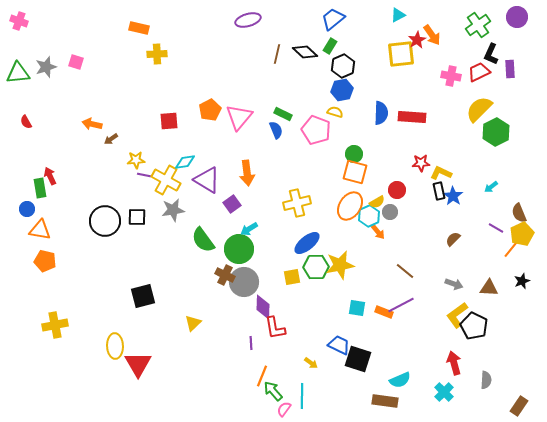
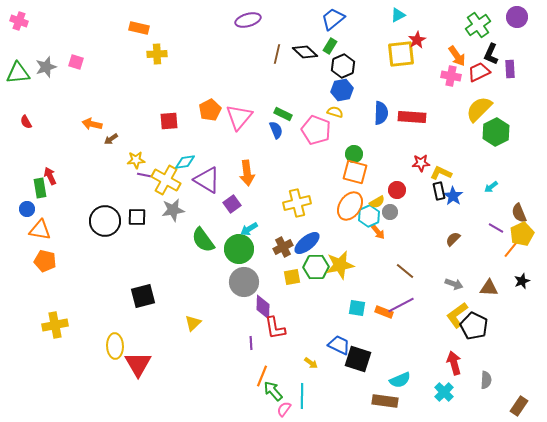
orange arrow at (432, 35): moved 25 px right, 21 px down
brown cross at (225, 275): moved 58 px right, 28 px up; rotated 36 degrees clockwise
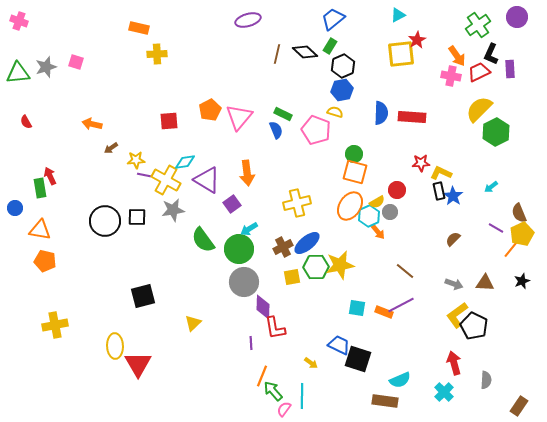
brown arrow at (111, 139): moved 9 px down
blue circle at (27, 209): moved 12 px left, 1 px up
brown triangle at (489, 288): moved 4 px left, 5 px up
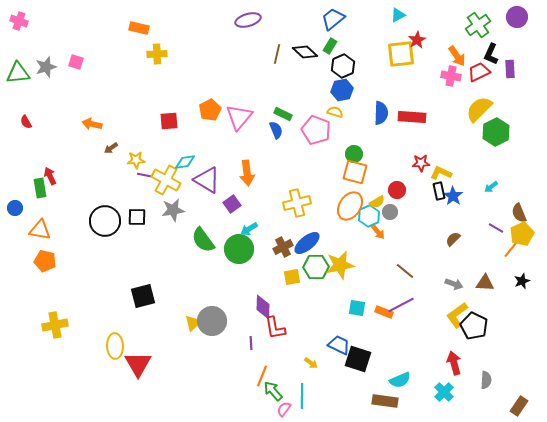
gray circle at (244, 282): moved 32 px left, 39 px down
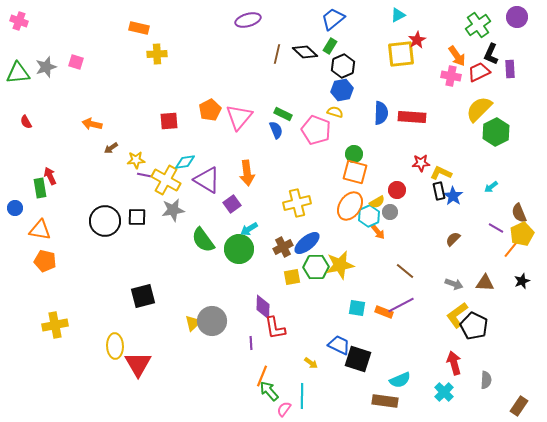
green arrow at (273, 391): moved 4 px left
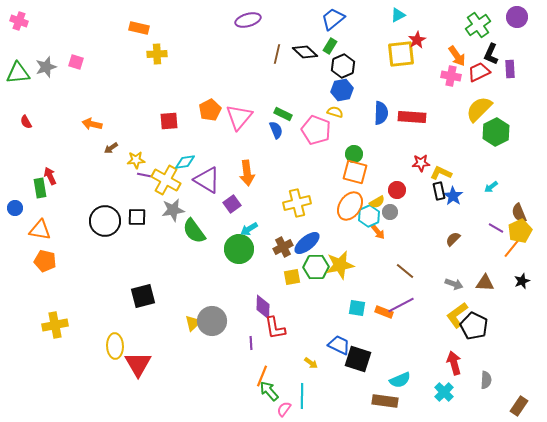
yellow pentagon at (522, 234): moved 2 px left, 3 px up
green semicircle at (203, 240): moved 9 px left, 9 px up
